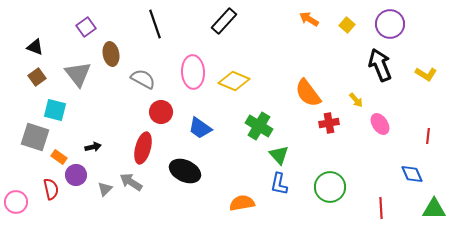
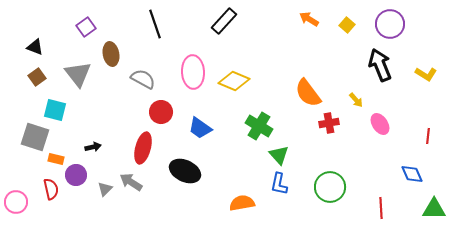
orange rectangle at (59, 157): moved 3 px left, 2 px down; rotated 21 degrees counterclockwise
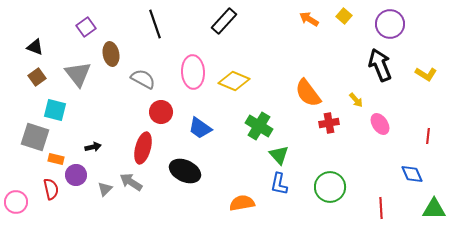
yellow square at (347, 25): moved 3 px left, 9 px up
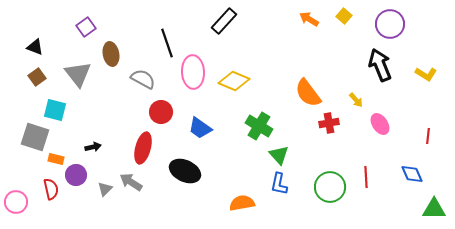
black line at (155, 24): moved 12 px right, 19 px down
red line at (381, 208): moved 15 px left, 31 px up
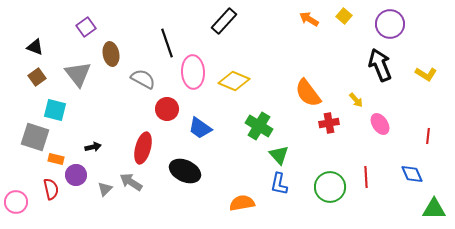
red circle at (161, 112): moved 6 px right, 3 px up
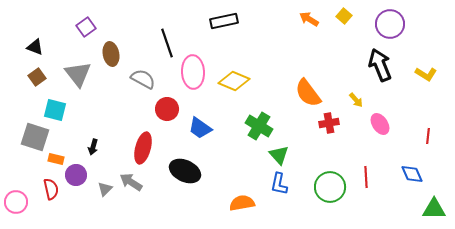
black rectangle at (224, 21): rotated 36 degrees clockwise
black arrow at (93, 147): rotated 119 degrees clockwise
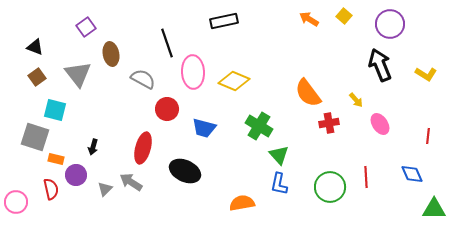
blue trapezoid at (200, 128): moved 4 px right; rotated 20 degrees counterclockwise
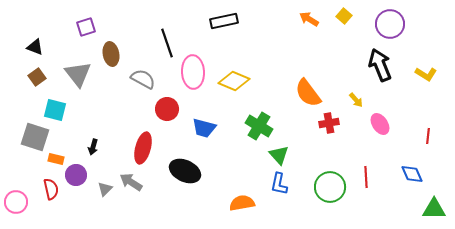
purple square at (86, 27): rotated 18 degrees clockwise
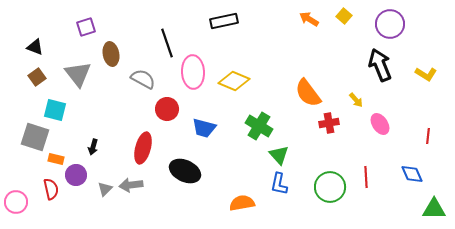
gray arrow at (131, 182): moved 3 px down; rotated 40 degrees counterclockwise
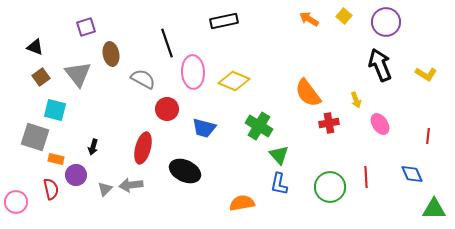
purple circle at (390, 24): moved 4 px left, 2 px up
brown square at (37, 77): moved 4 px right
yellow arrow at (356, 100): rotated 21 degrees clockwise
